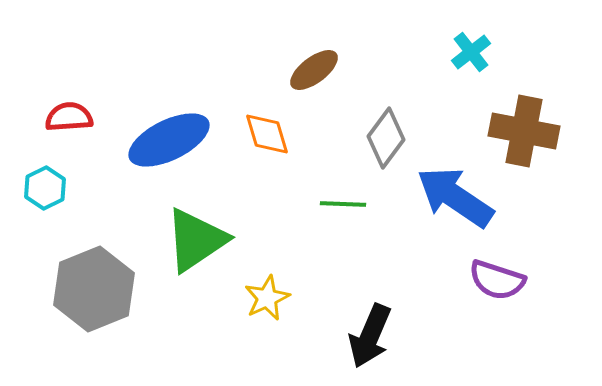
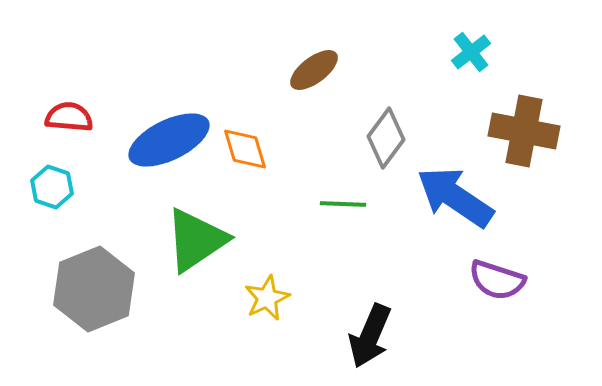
red semicircle: rotated 9 degrees clockwise
orange diamond: moved 22 px left, 15 px down
cyan hexagon: moved 7 px right, 1 px up; rotated 15 degrees counterclockwise
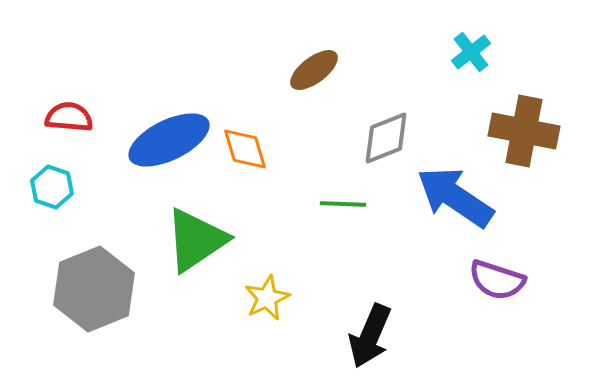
gray diamond: rotated 32 degrees clockwise
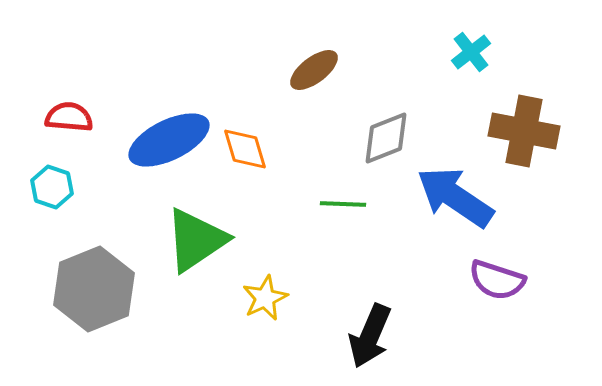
yellow star: moved 2 px left
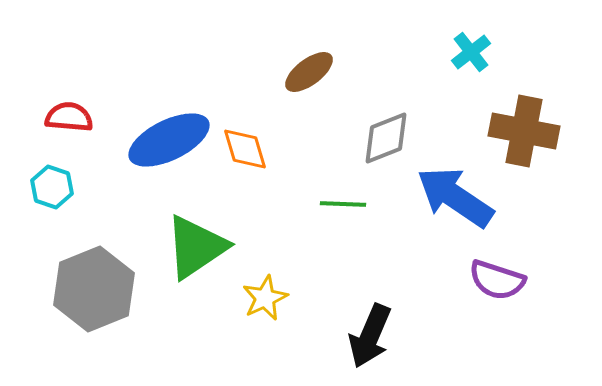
brown ellipse: moved 5 px left, 2 px down
green triangle: moved 7 px down
